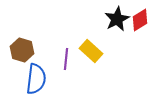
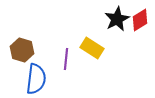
yellow rectangle: moved 1 px right, 3 px up; rotated 10 degrees counterclockwise
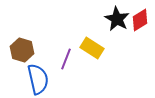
black star: rotated 15 degrees counterclockwise
purple line: rotated 15 degrees clockwise
blue semicircle: moved 2 px right; rotated 20 degrees counterclockwise
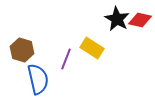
red diamond: rotated 45 degrees clockwise
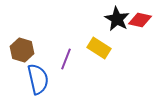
yellow rectangle: moved 7 px right
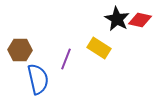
brown hexagon: moved 2 px left; rotated 15 degrees counterclockwise
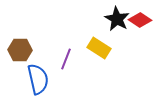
red diamond: rotated 20 degrees clockwise
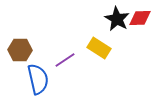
red diamond: moved 2 px up; rotated 35 degrees counterclockwise
purple line: moved 1 px left, 1 px down; rotated 35 degrees clockwise
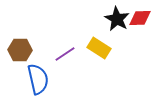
purple line: moved 6 px up
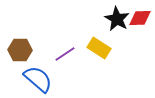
blue semicircle: rotated 36 degrees counterclockwise
